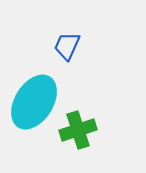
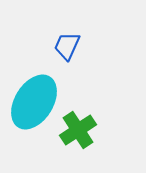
green cross: rotated 15 degrees counterclockwise
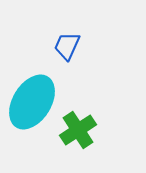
cyan ellipse: moved 2 px left
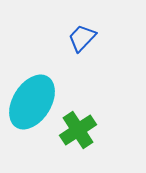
blue trapezoid: moved 15 px right, 8 px up; rotated 20 degrees clockwise
